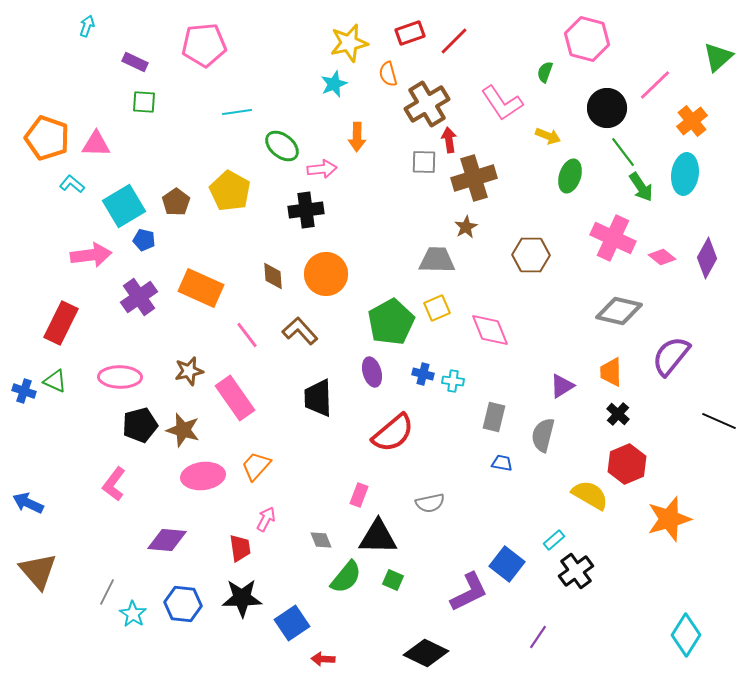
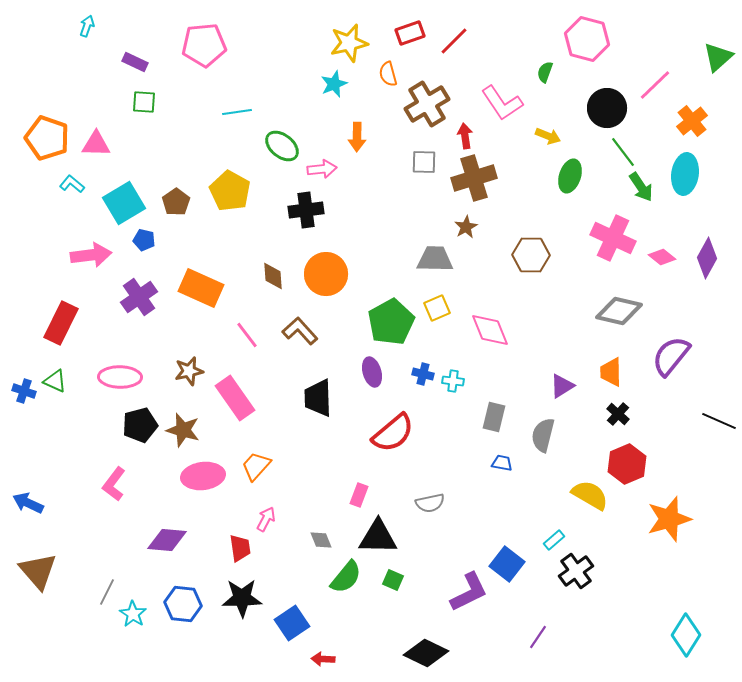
red arrow at (449, 140): moved 16 px right, 4 px up
cyan square at (124, 206): moved 3 px up
gray trapezoid at (437, 260): moved 2 px left, 1 px up
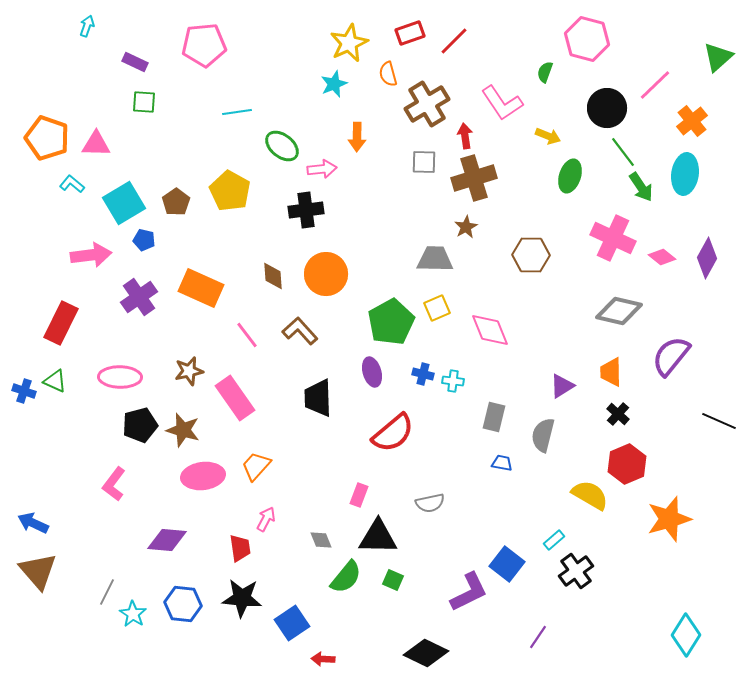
yellow star at (349, 43): rotated 12 degrees counterclockwise
blue arrow at (28, 503): moved 5 px right, 20 px down
black star at (242, 598): rotated 6 degrees clockwise
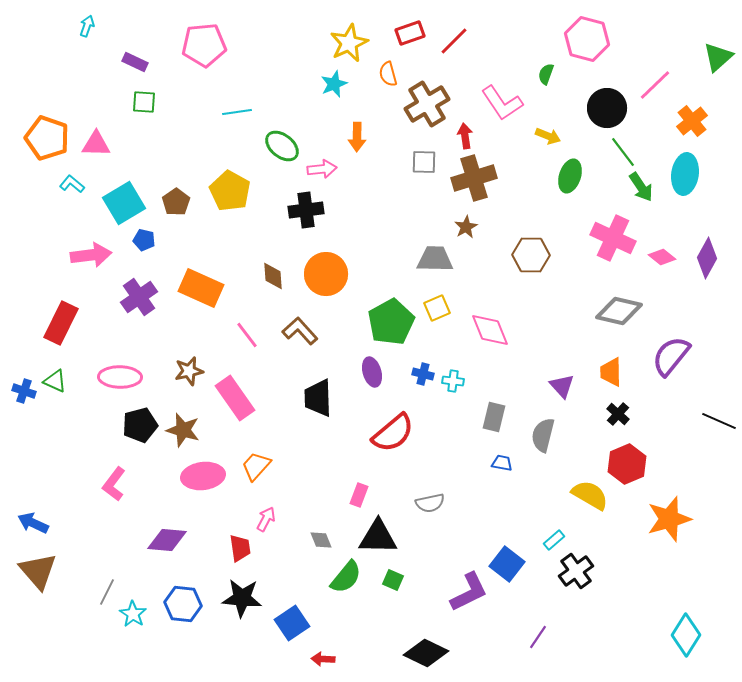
green semicircle at (545, 72): moved 1 px right, 2 px down
purple triangle at (562, 386): rotated 40 degrees counterclockwise
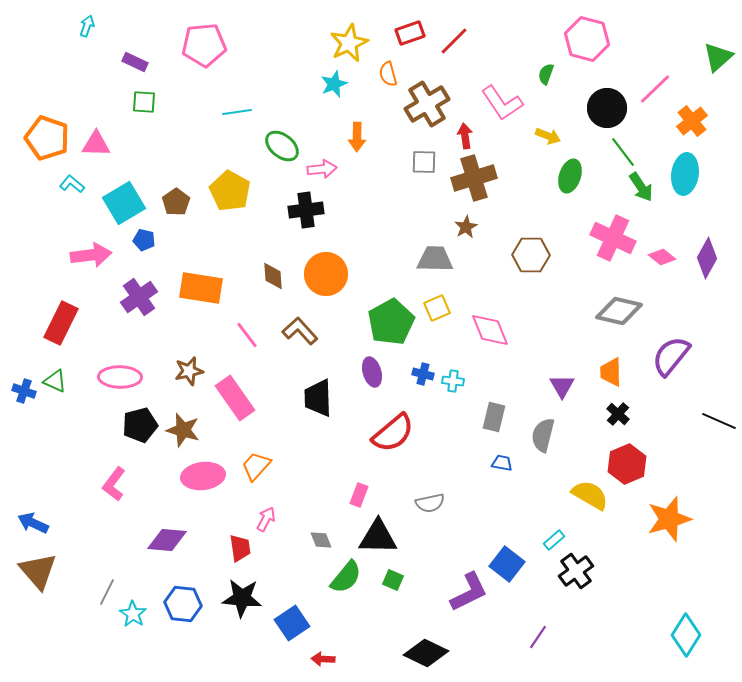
pink line at (655, 85): moved 4 px down
orange rectangle at (201, 288): rotated 15 degrees counterclockwise
purple triangle at (562, 386): rotated 12 degrees clockwise
